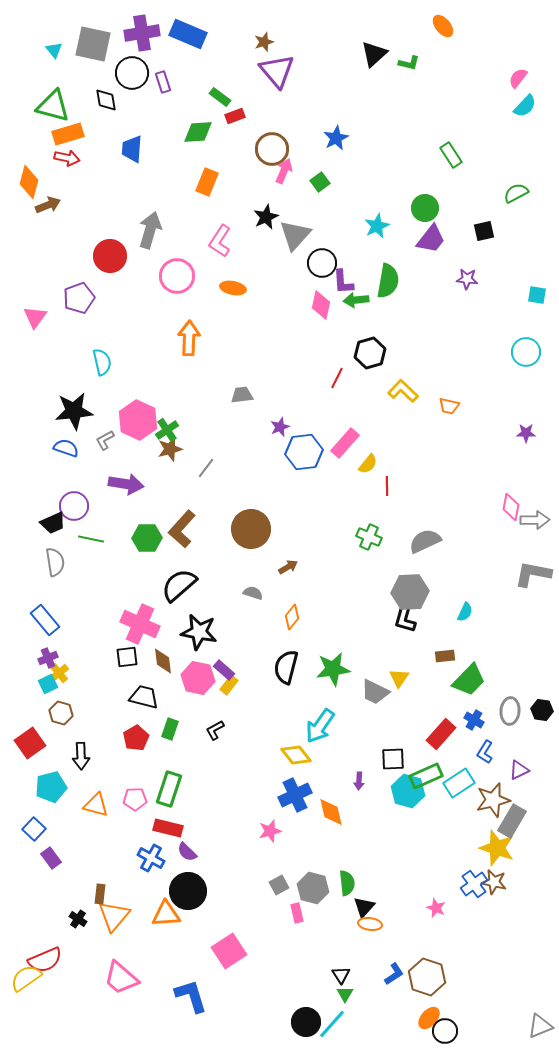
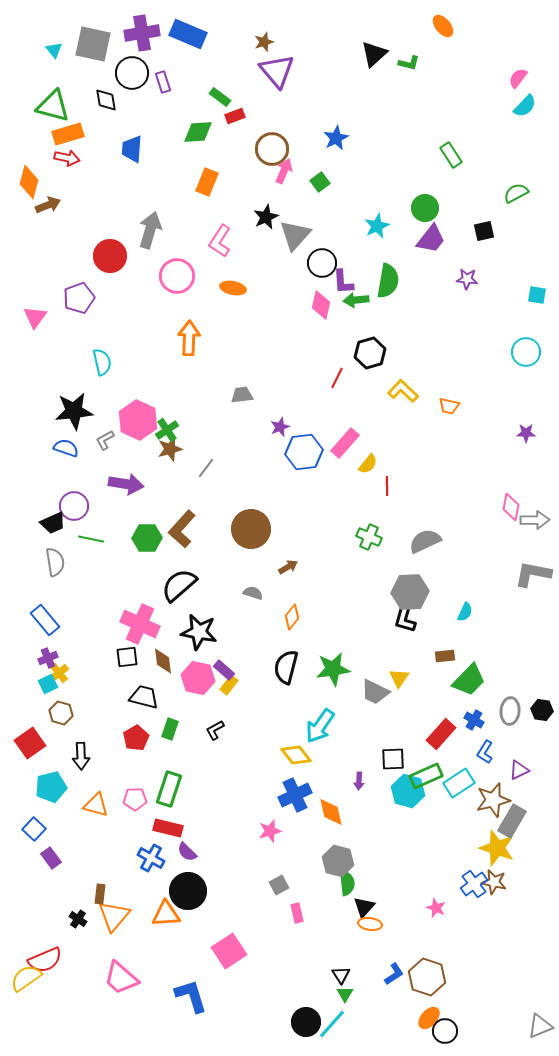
gray hexagon at (313, 888): moved 25 px right, 27 px up
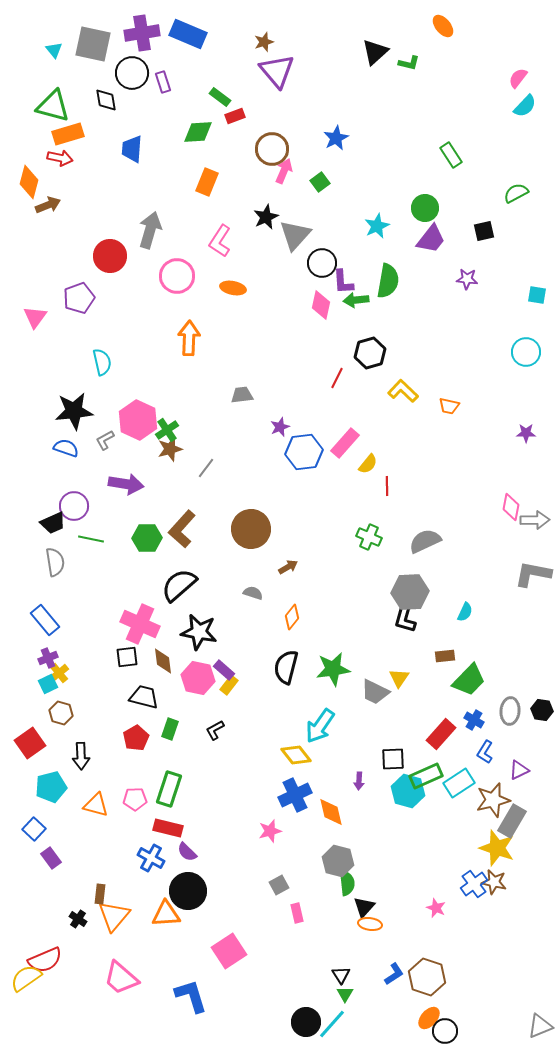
black triangle at (374, 54): moved 1 px right, 2 px up
red arrow at (67, 158): moved 7 px left
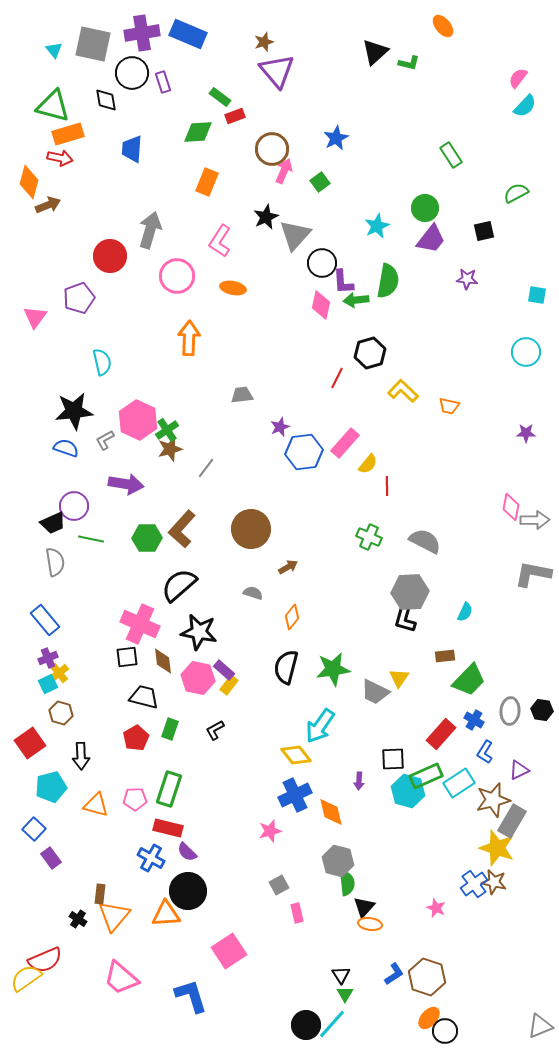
gray semicircle at (425, 541): rotated 52 degrees clockwise
black circle at (306, 1022): moved 3 px down
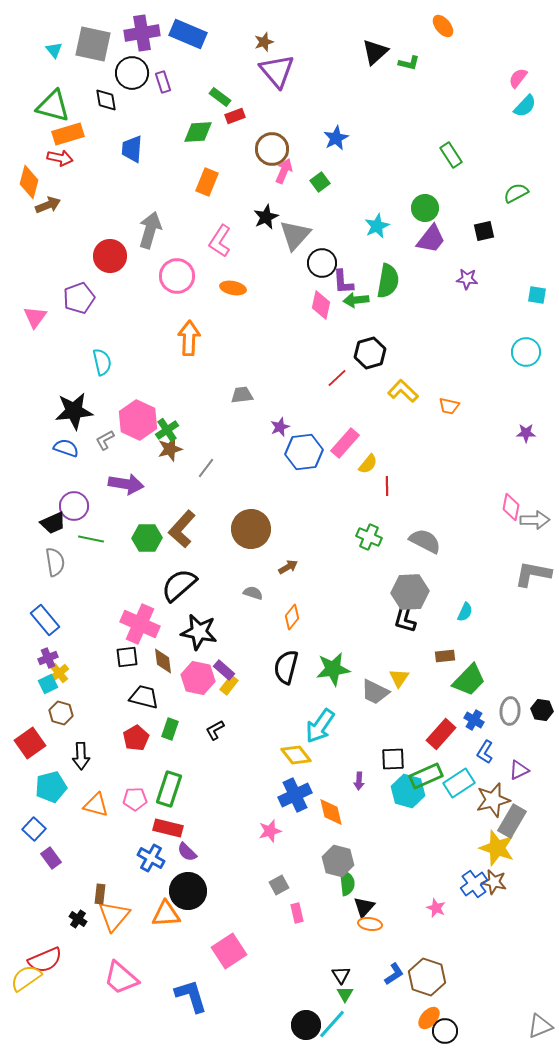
red line at (337, 378): rotated 20 degrees clockwise
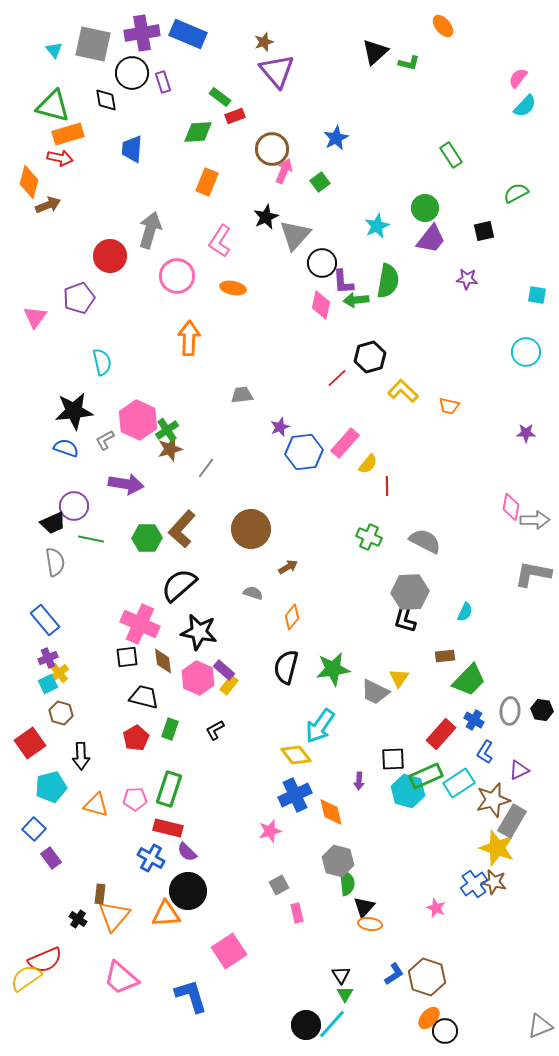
black hexagon at (370, 353): moved 4 px down
pink hexagon at (198, 678): rotated 12 degrees clockwise
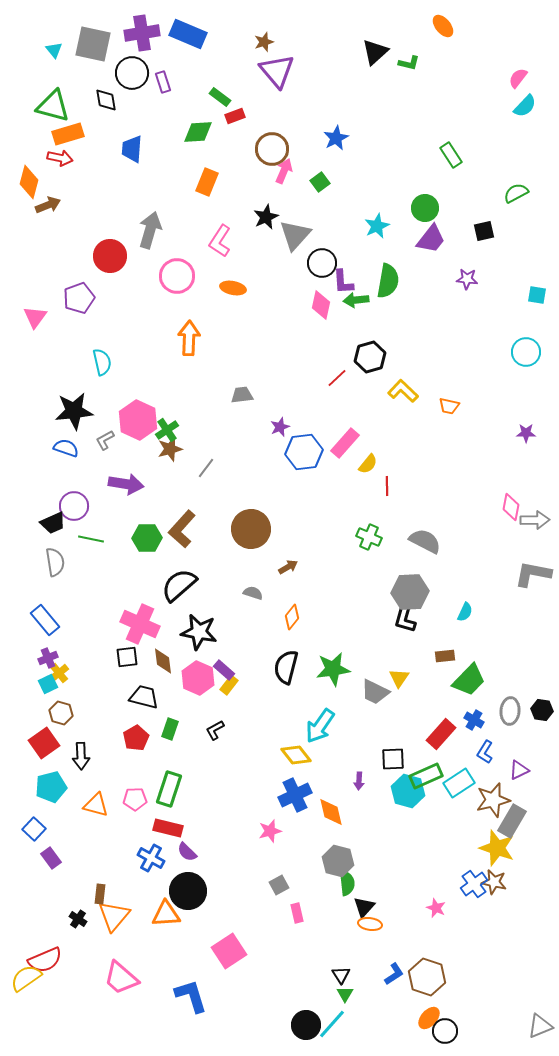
red square at (30, 743): moved 14 px right
